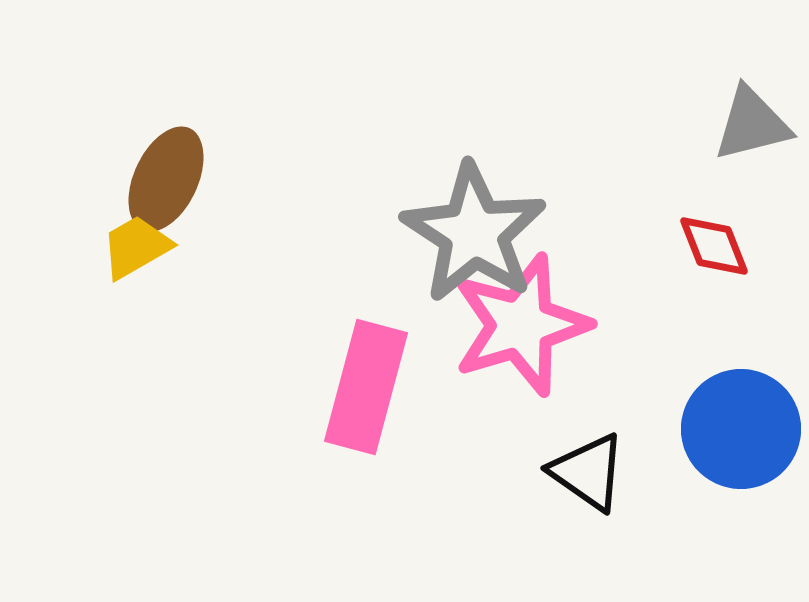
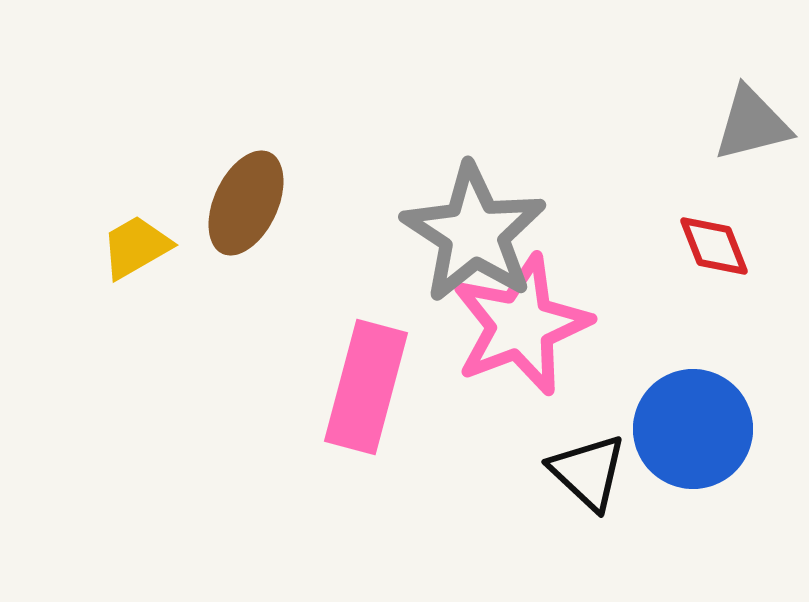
brown ellipse: moved 80 px right, 24 px down
pink star: rotated 4 degrees counterclockwise
blue circle: moved 48 px left
black triangle: rotated 8 degrees clockwise
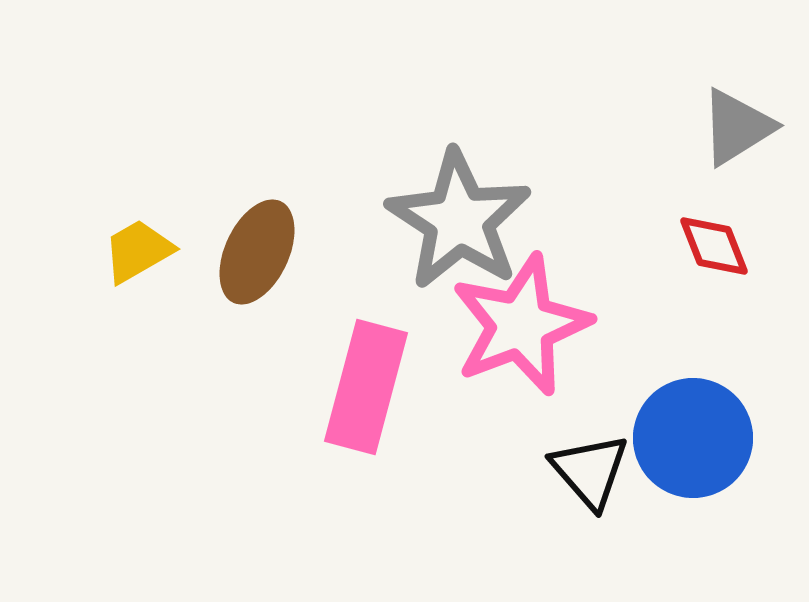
gray triangle: moved 15 px left, 3 px down; rotated 18 degrees counterclockwise
brown ellipse: moved 11 px right, 49 px down
gray star: moved 15 px left, 13 px up
yellow trapezoid: moved 2 px right, 4 px down
blue circle: moved 9 px down
black triangle: moved 2 px right, 1 px up; rotated 6 degrees clockwise
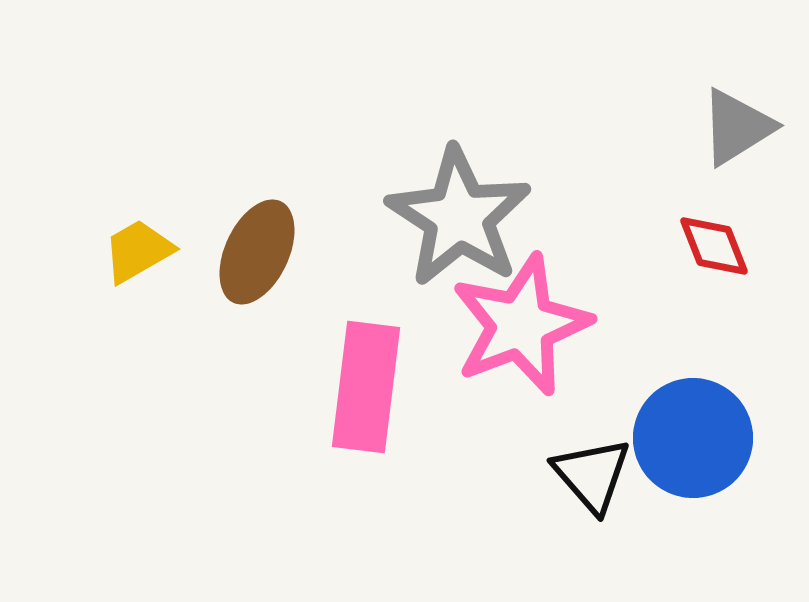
gray star: moved 3 px up
pink rectangle: rotated 8 degrees counterclockwise
black triangle: moved 2 px right, 4 px down
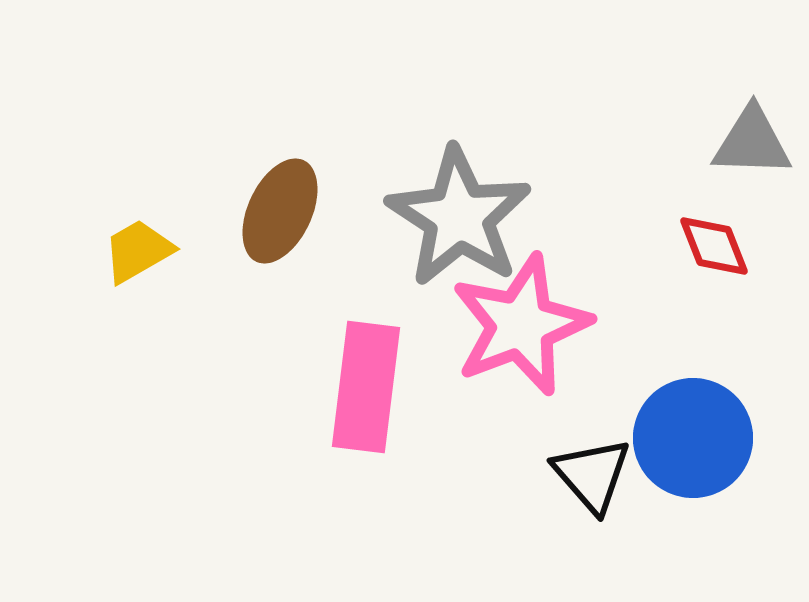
gray triangle: moved 15 px right, 15 px down; rotated 34 degrees clockwise
brown ellipse: moved 23 px right, 41 px up
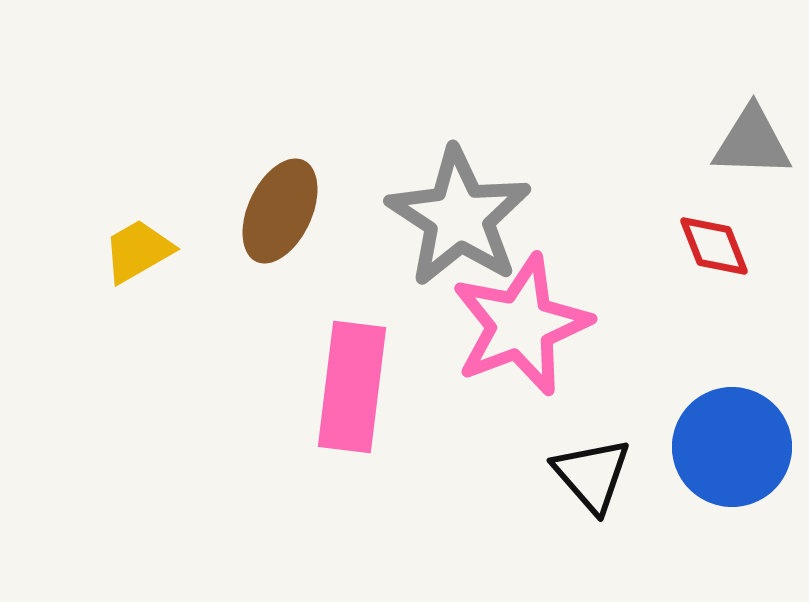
pink rectangle: moved 14 px left
blue circle: moved 39 px right, 9 px down
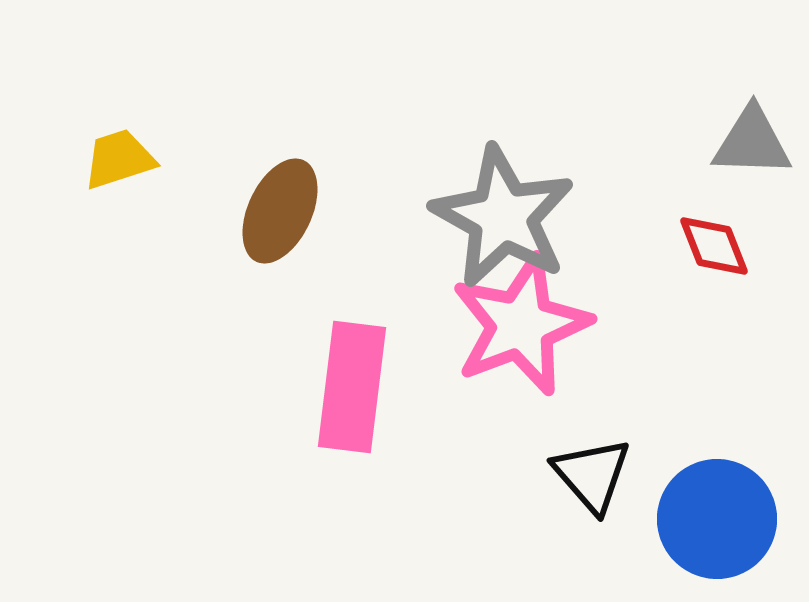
gray star: moved 44 px right; rotated 4 degrees counterclockwise
yellow trapezoid: moved 19 px left, 92 px up; rotated 12 degrees clockwise
blue circle: moved 15 px left, 72 px down
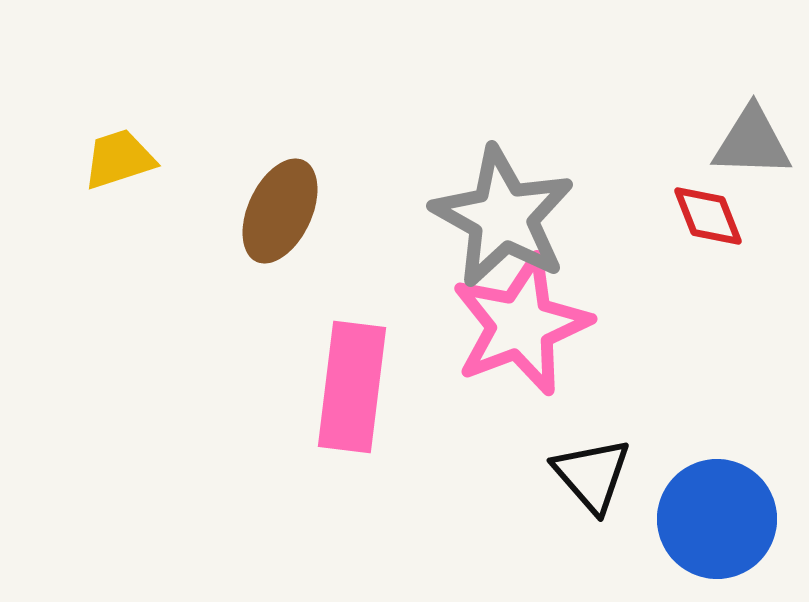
red diamond: moved 6 px left, 30 px up
